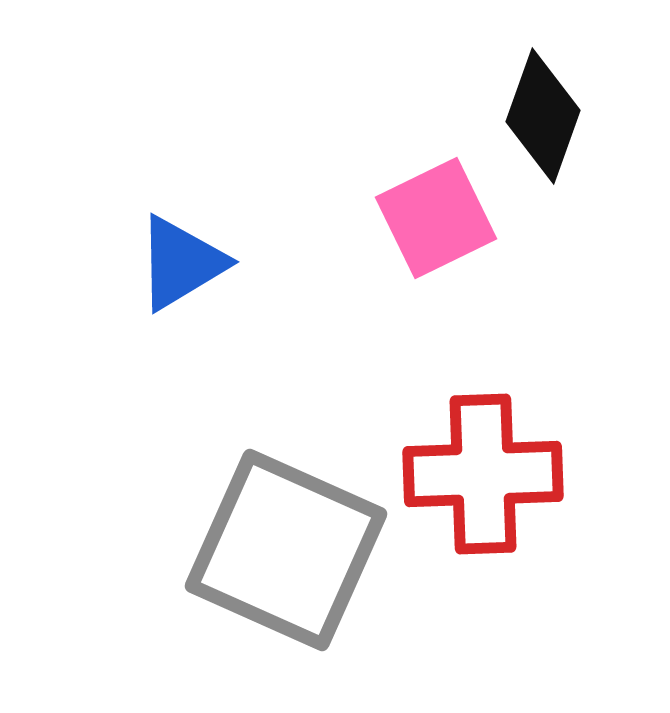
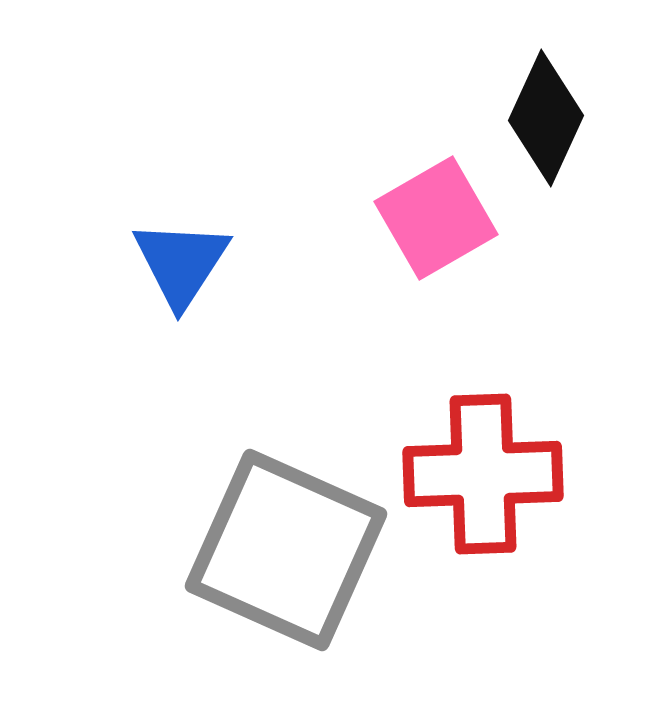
black diamond: moved 3 px right, 2 px down; rotated 5 degrees clockwise
pink square: rotated 4 degrees counterclockwise
blue triangle: rotated 26 degrees counterclockwise
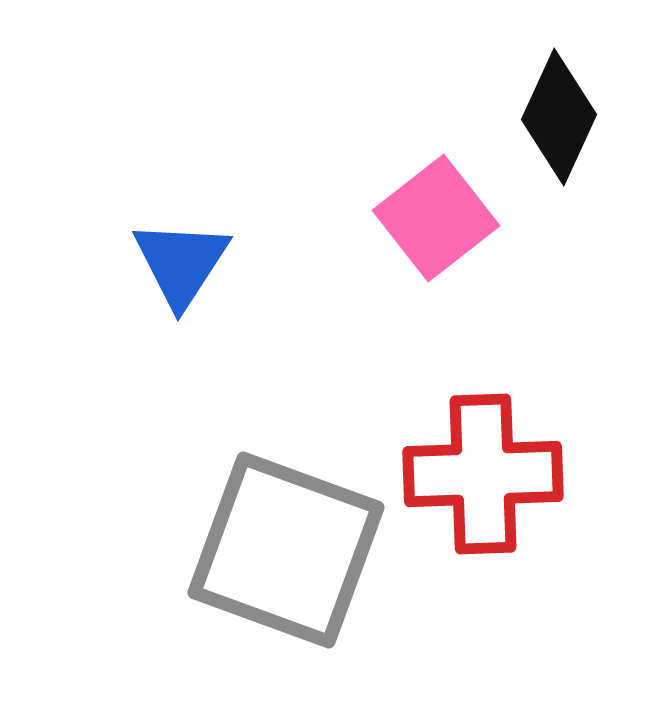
black diamond: moved 13 px right, 1 px up
pink square: rotated 8 degrees counterclockwise
gray square: rotated 4 degrees counterclockwise
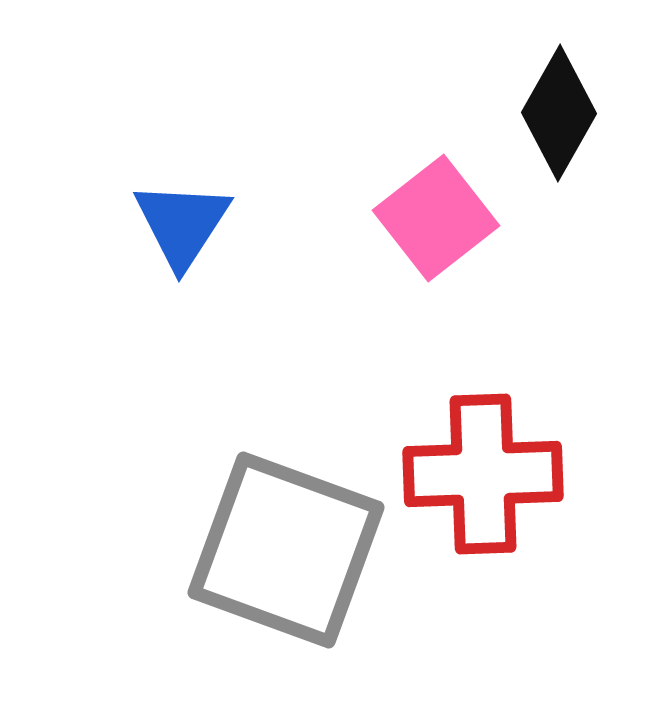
black diamond: moved 4 px up; rotated 5 degrees clockwise
blue triangle: moved 1 px right, 39 px up
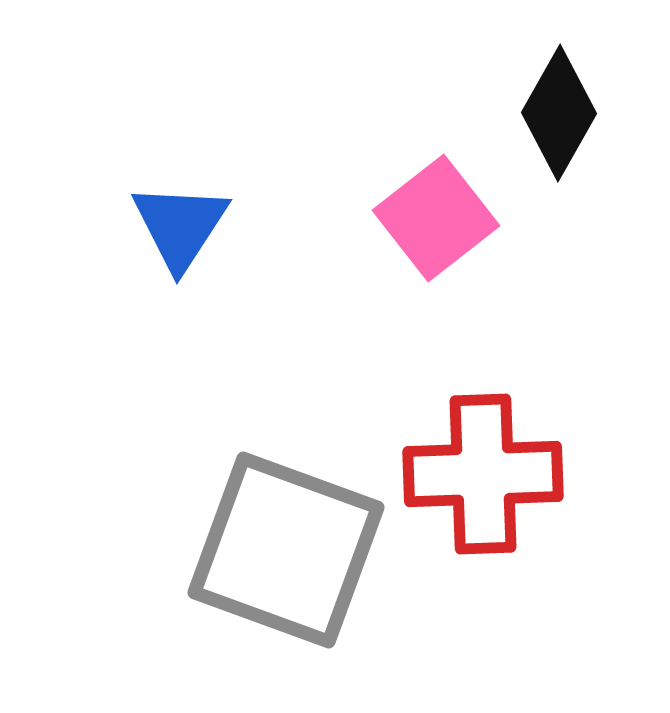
blue triangle: moved 2 px left, 2 px down
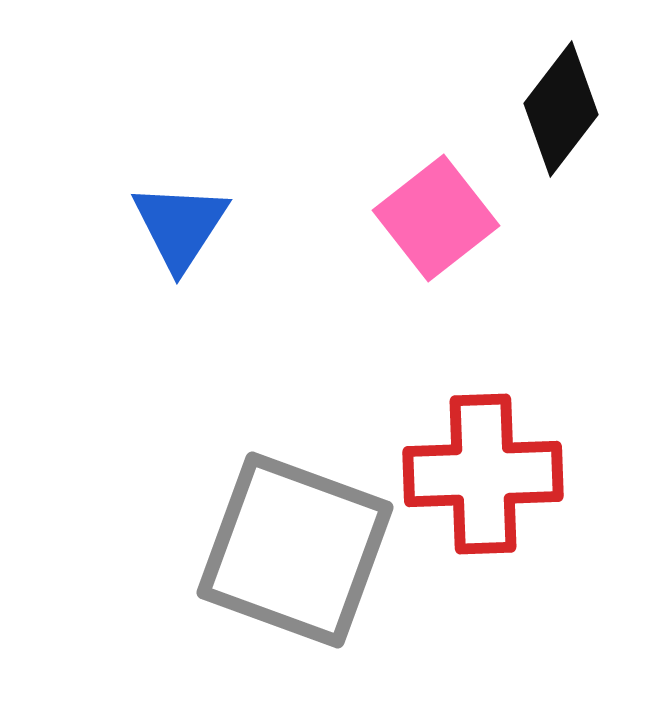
black diamond: moved 2 px right, 4 px up; rotated 8 degrees clockwise
gray square: moved 9 px right
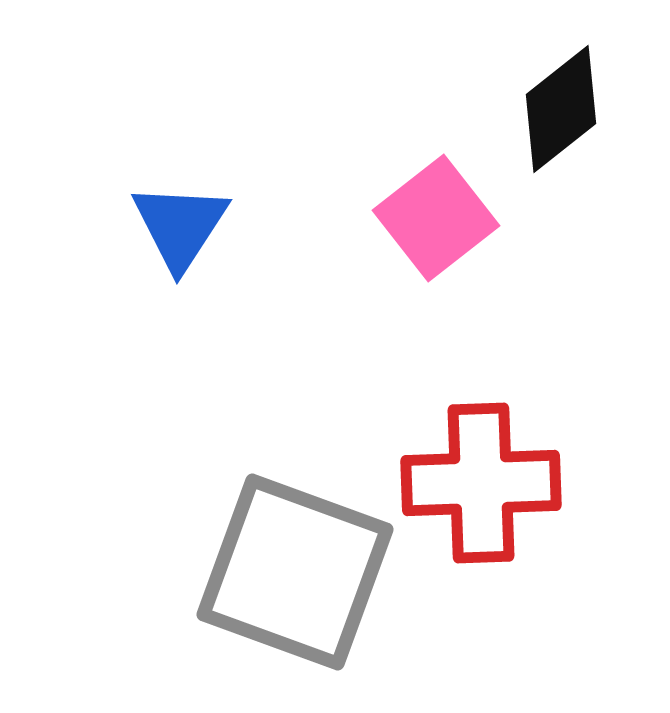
black diamond: rotated 14 degrees clockwise
red cross: moved 2 px left, 9 px down
gray square: moved 22 px down
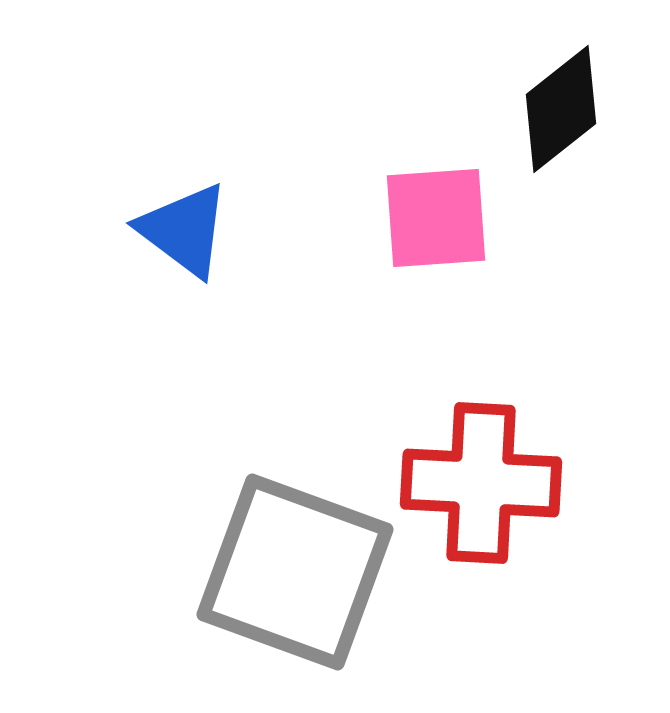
pink square: rotated 34 degrees clockwise
blue triangle: moved 4 px right, 4 px down; rotated 26 degrees counterclockwise
red cross: rotated 5 degrees clockwise
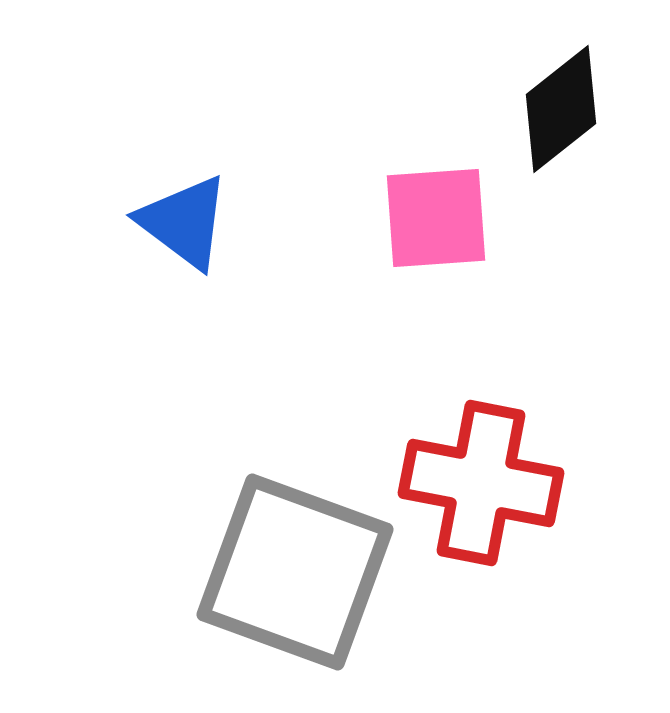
blue triangle: moved 8 px up
red cross: rotated 8 degrees clockwise
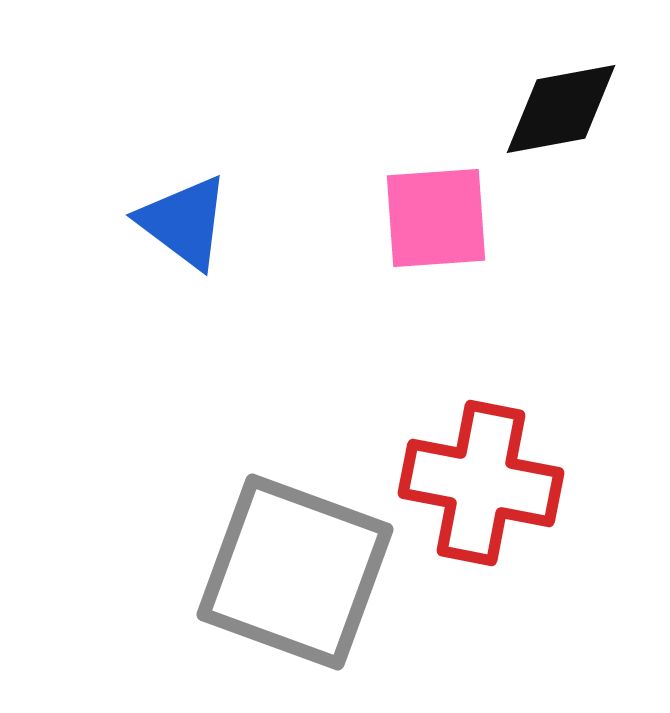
black diamond: rotated 28 degrees clockwise
